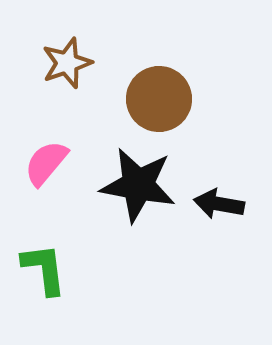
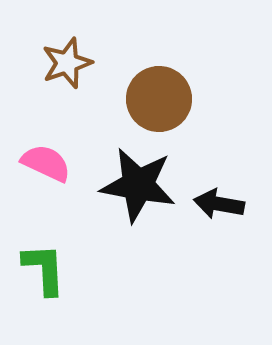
pink semicircle: rotated 75 degrees clockwise
green L-shape: rotated 4 degrees clockwise
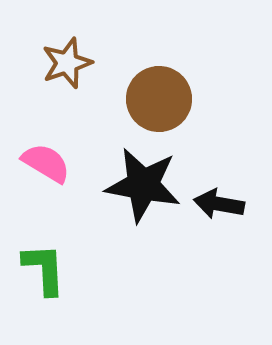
pink semicircle: rotated 6 degrees clockwise
black star: moved 5 px right
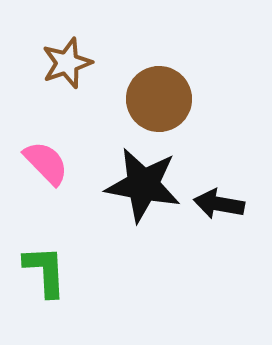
pink semicircle: rotated 15 degrees clockwise
green L-shape: moved 1 px right, 2 px down
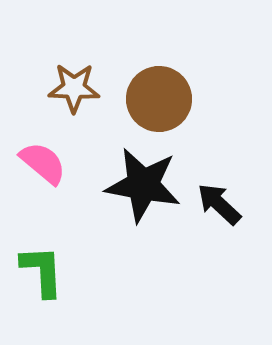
brown star: moved 7 px right, 25 px down; rotated 21 degrees clockwise
pink semicircle: moved 3 px left; rotated 6 degrees counterclockwise
black arrow: rotated 33 degrees clockwise
green L-shape: moved 3 px left
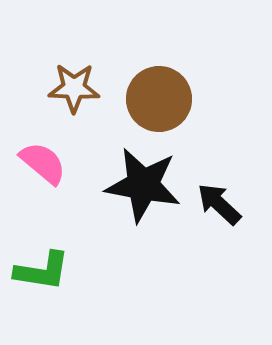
green L-shape: rotated 102 degrees clockwise
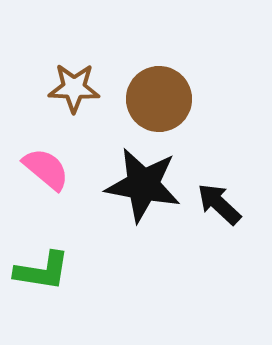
pink semicircle: moved 3 px right, 6 px down
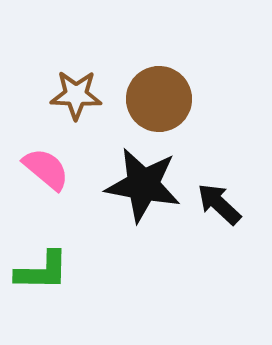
brown star: moved 2 px right, 7 px down
green L-shape: rotated 8 degrees counterclockwise
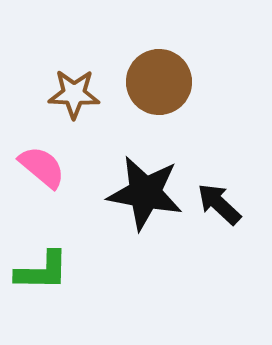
brown star: moved 2 px left, 1 px up
brown circle: moved 17 px up
pink semicircle: moved 4 px left, 2 px up
black star: moved 2 px right, 8 px down
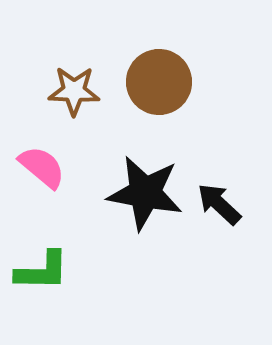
brown star: moved 3 px up
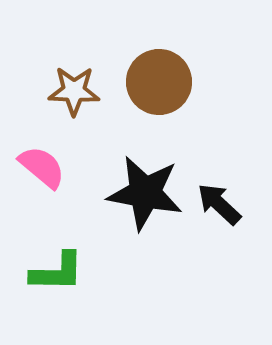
green L-shape: moved 15 px right, 1 px down
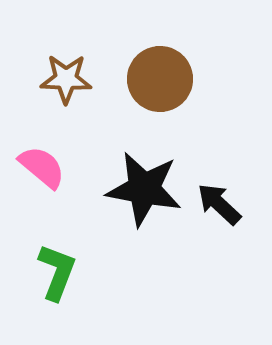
brown circle: moved 1 px right, 3 px up
brown star: moved 8 px left, 12 px up
black star: moved 1 px left, 4 px up
green L-shape: rotated 70 degrees counterclockwise
